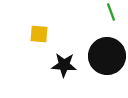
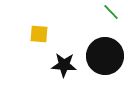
green line: rotated 24 degrees counterclockwise
black circle: moved 2 px left
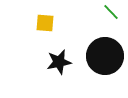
yellow square: moved 6 px right, 11 px up
black star: moved 5 px left, 3 px up; rotated 15 degrees counterclockwise
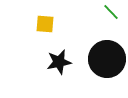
yellow square: moved 1 px down
black circle: moved 2 px right, 3 px down
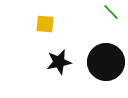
black circle: moved 1 px left, 3 px down
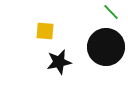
yellow square: moved 7 px down
black circle: moved 15 px up
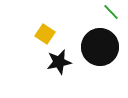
yellow square: moved 3 px down; rotated 30 degrees clockwise
black circle: moved 6 px left
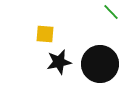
yellow square: rotated 30 degrees counterclockwise
black circle: moved 17 px down
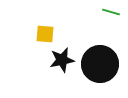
green line: rotated 30 degrees counterclockwise
black star: moved 3 px right, 2 px up
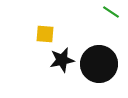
green line: rotated 18 degrees clockwise
black circle: moved 1 px left
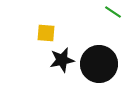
green line: moved 2 px right
yellow square: moved 1 px right, 1 px up
